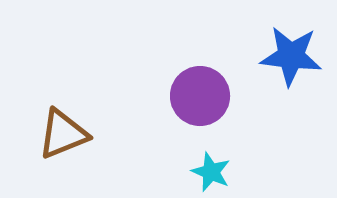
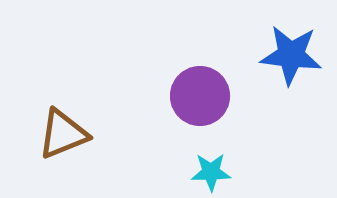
blue star: moved 1 px up
cyan star: rotated 24 degrees counterclockwise
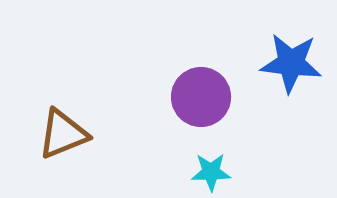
blue star: moved 8 px down
purple circle: moved 1 px right, 1 px down
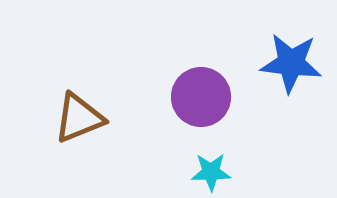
brown triangle: moved 16 px right, 16 px up
